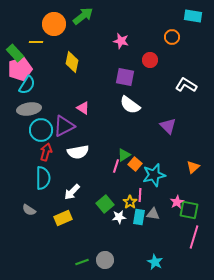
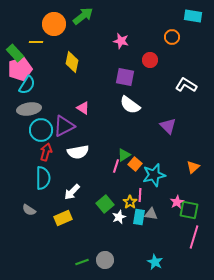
gray triangle at (153, 214): moved 2 px left
white star at (119, 217): rotated 16 degrees counterclockwise
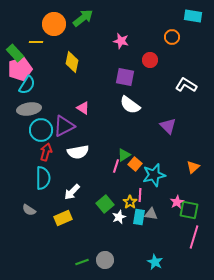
green arrow at (83, 16): moved 2 px down
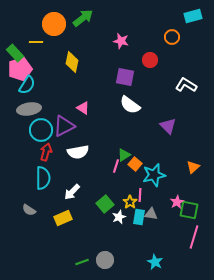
cyan rectangle at (193, 16): rotated 24 degrees counterclockwise
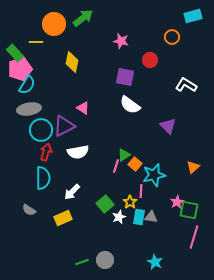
pink line at (140, 195): moved 1 px right, 4 px up
gray triangle at (151, 214): moved 3 px down
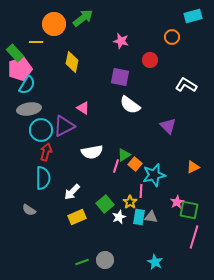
purple square at (125, 77): moved 5 px left
white semicircle at (78, 152): moved 14 px right
orange triangle at (193, 167): rotated 16 degrees clockwise
yellow rectangle at (63, 218): moved 14 px right, 1 px up
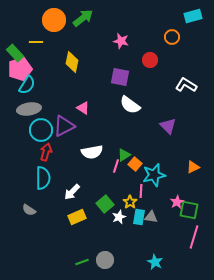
orange circle at (54, 24): moved 4 px up
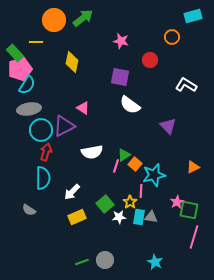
white star at (119, 217): rotated 16 degrees clockwise
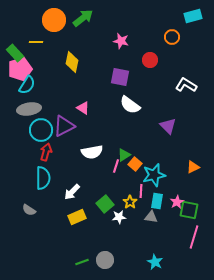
cyan rectangle at (139, 217): moved 18 px right, 16 px up
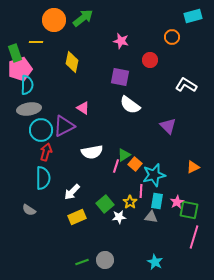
green rectangle at (15, 53): rotated 24 degrees clockwise
cyan semicircle at (27, 85): rotated 30 degrees counterclockwise
